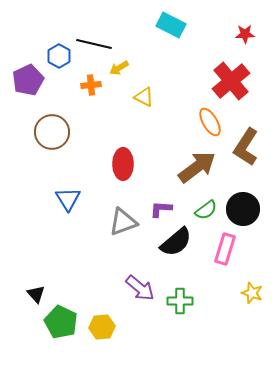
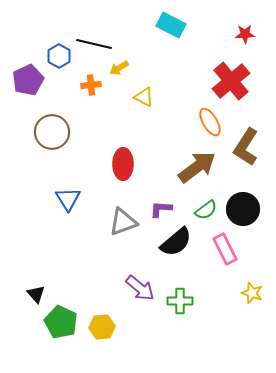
pink rectangle: rotated 44 degrees counterclockwise
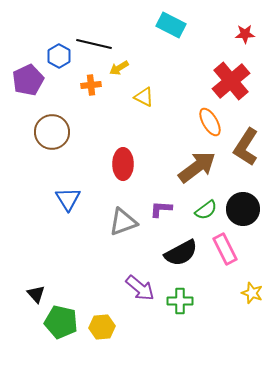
black semicircle: moved 5 px right, 11 px down; rotated 12 degrees clockwise
green pentagon: rotated 12 degrees counterclockwise
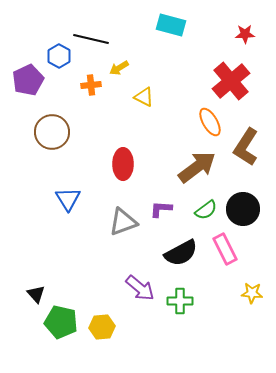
cyan rectangle: rotated 12 degrees counterclockwise
black line: moved 3 px left, 5 px up
yellow star: rotated 15 degrees counterclockwise
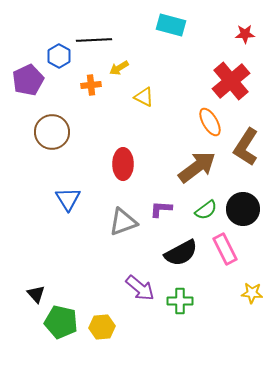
black line: moved 3 px right, 1 px down; rotated 16 degrees counterclockwise
